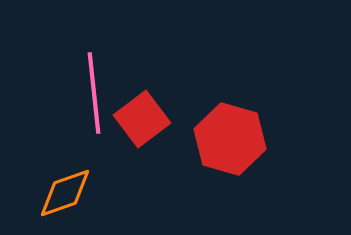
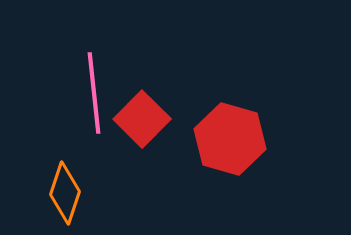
red square: rotated 8 degrees counterclockwise
orange diamond: rotated 52 degrees counterclockwise
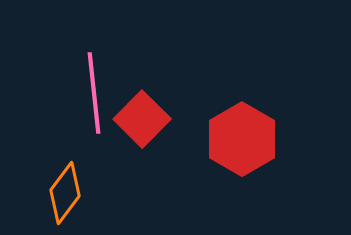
red hexagon: moved 12 px right; rotated 14 degrees clockwise
orange diamond: rotated 18 degrees clockwise
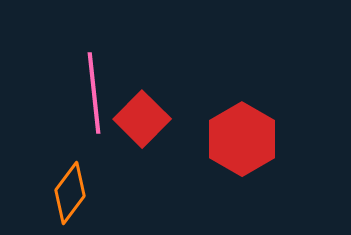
orange diamond: moved 5 px right
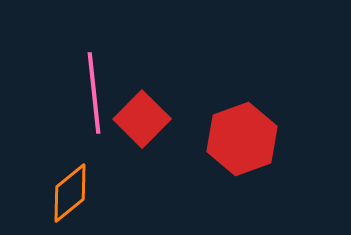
red hexagon: rotated 10 degrees clockwise
orange diamond: rotated 14 degrees clockwise
